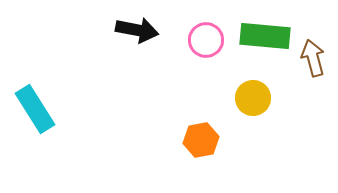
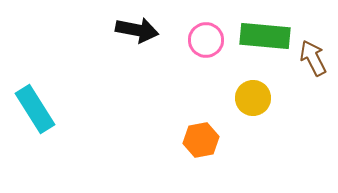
brown arrow: rotated 12 degrees counterclockwise
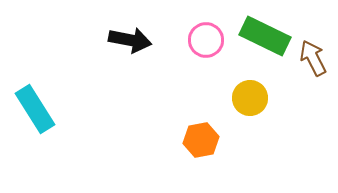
black arrow: moved 7 px left, 10 px down
green rectangle: rotated 21 degrees clockwise
yellow circle: moved 3 px left
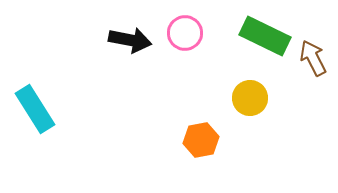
pink circle: moved 21 px left, 7 px up
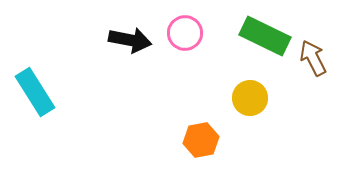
cyan rectangle: moved 17 px up
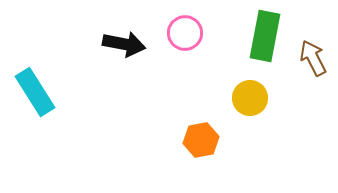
green rectangle: rotated 75 degrees clockwise
black arrow: moved 6 px left, 4 px down
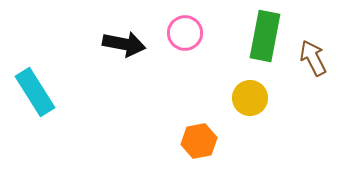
orange hexagon: moved 2 px left, 1 px down
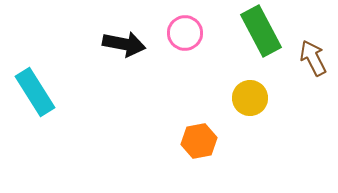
green rectangle: moved 4 px left, 5 px up; rotated 39 degrees counterclockwise
